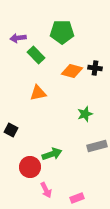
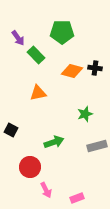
purple arrow: rotated 119 degrees counterclockwise
green arrow: moved 2 px right, 12 px up
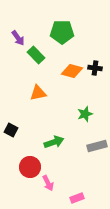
pink arrow: moved 2 px right, 7 px up
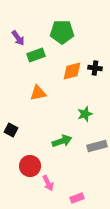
green rectangle: rotated 66 degrees counterclockwise
orange diamond: rotated 30 degrees counterclockwise
green arrow: moved 8 px right, 1 px up
red circle: moved 1 px up
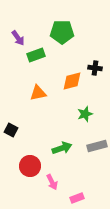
orange diamond: moved 10 px down
green arrow: moved 7 px down
pink arrow: moved 4 px right, 1 px up
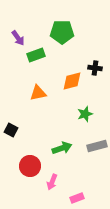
pink arrow: rotated 49 degrees clockwise
